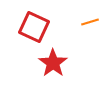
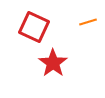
orange line: moved 2 px left
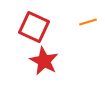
red star: moved 9 px left, 2 px up; rotated 8 degrees counterclockwise
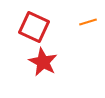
red star: moved 1 px left, 1 px down
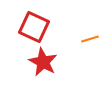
orange line: moved 2 px right, 17 px down
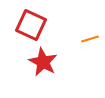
red square: moved 3 px left, 2 px up
